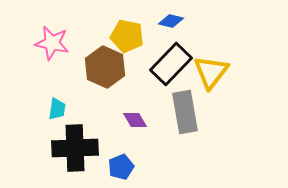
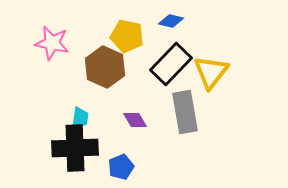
cyan trapezoid: moved 23 px right, 9 px down
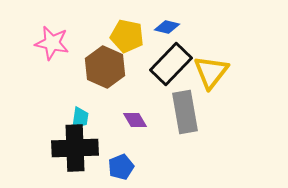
blue diamond: moved 4 px left, 6 px down
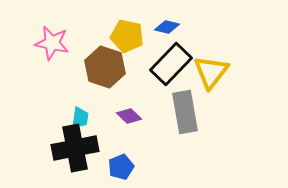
brown hexagon: rotated 6 degrees counterclockwise
purple diamond: moved 6 px left, 4 px up; rotated 15 degrees counterclockwise
black cross: rotated 9 degrees counterclockwise
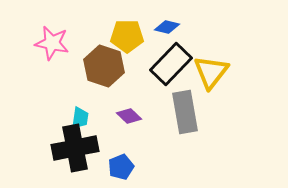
yellow pentagon: rotated 12 degrees counterclockwise
brown hexagon: moved 1 px left, 1 px up
